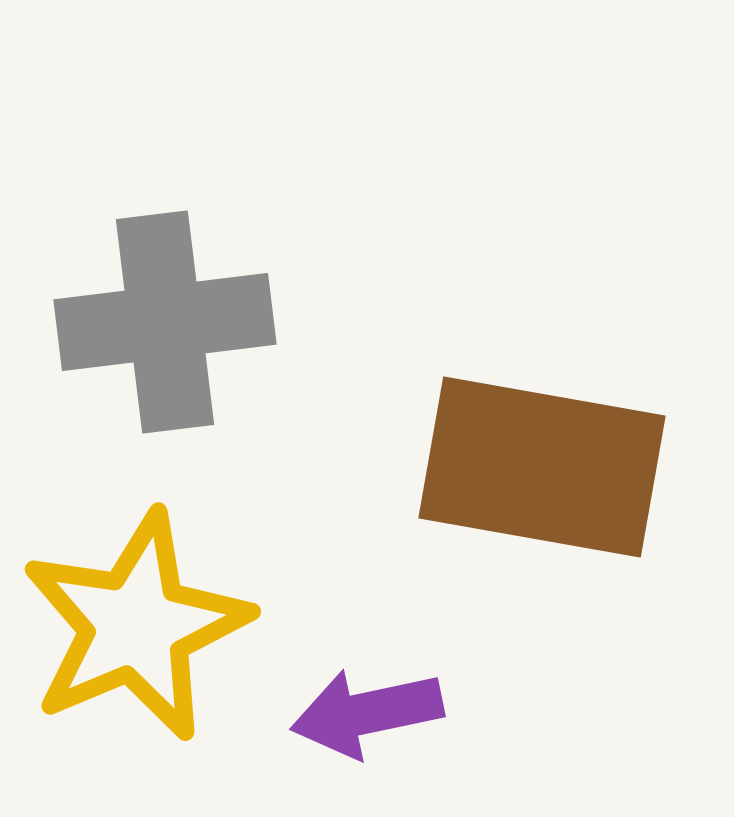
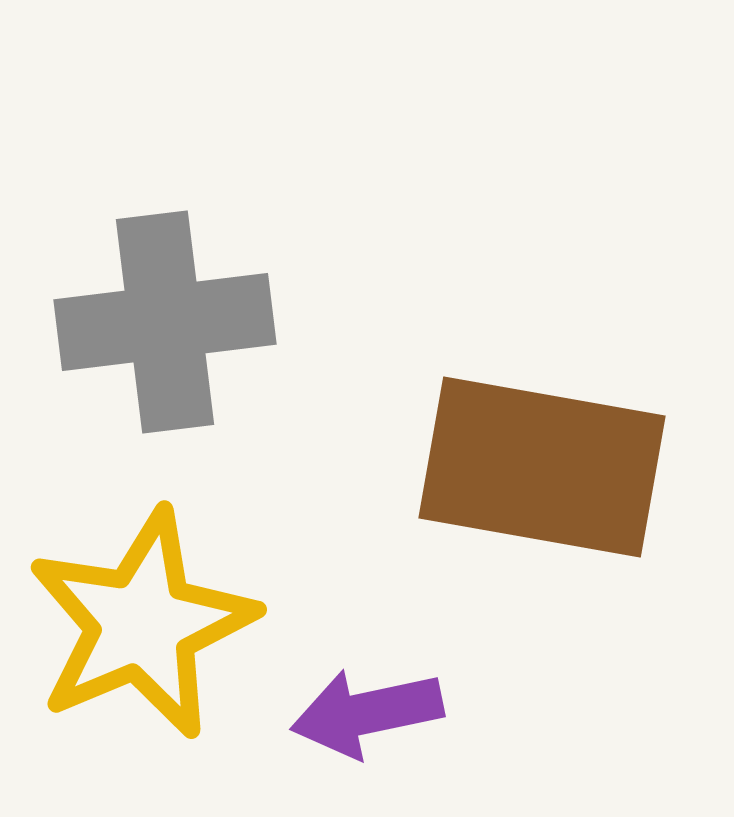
yellow star: moved 6 px right, 2 px up
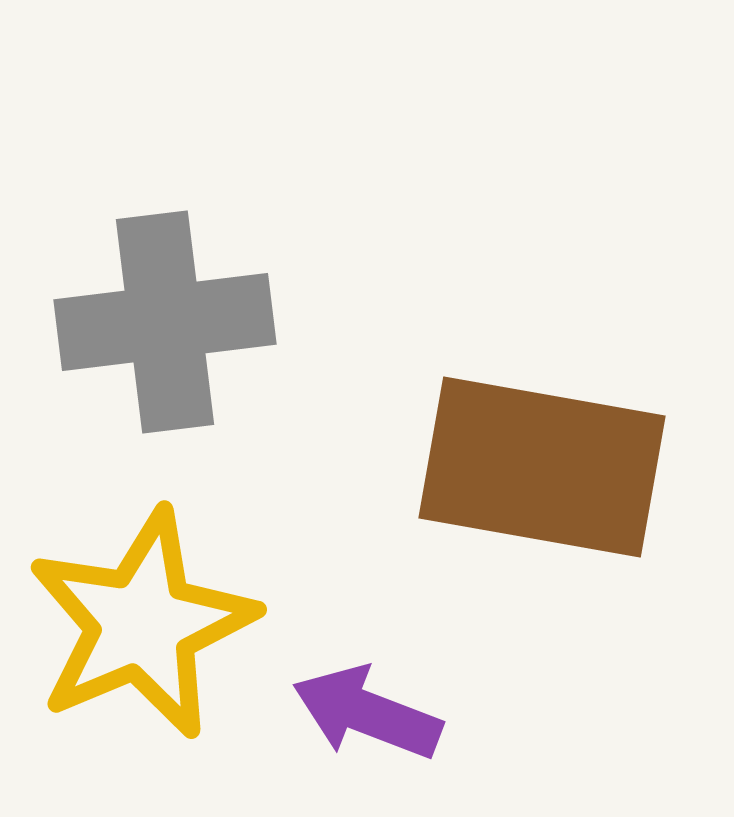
purple arrow: rotated 33 degrees clockwise
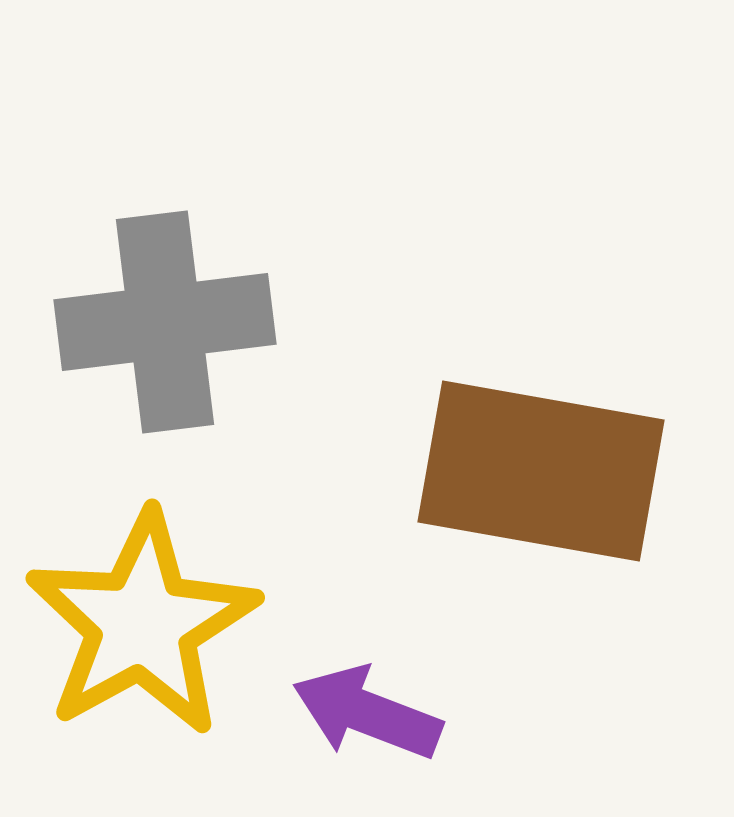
brown rectangle: moved 1 px left, 4 px down
yellow star: rotated 6 degrees counterclockwise
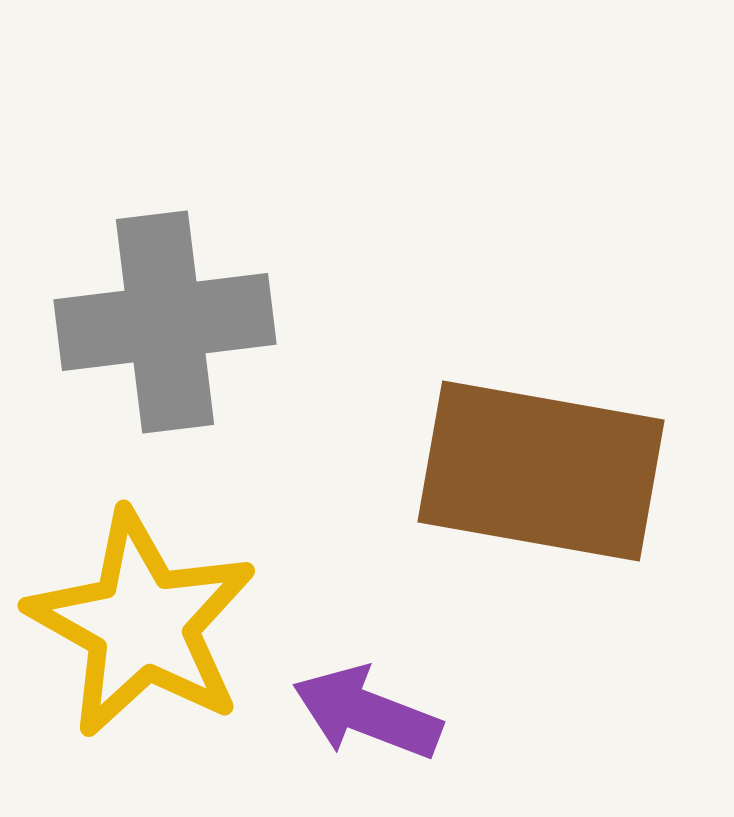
yellow star: rotated 14 degrees counterclockwise
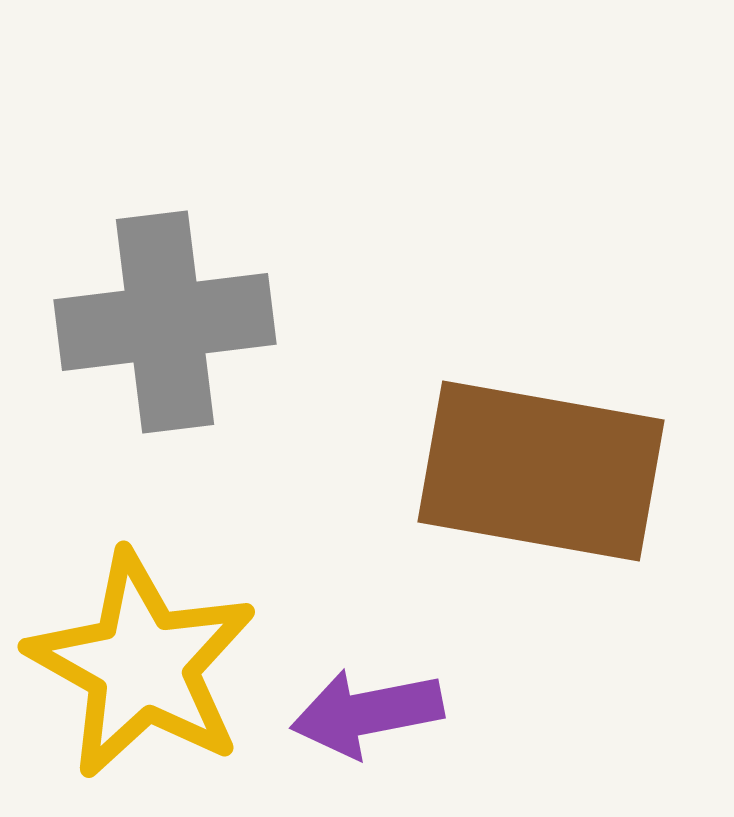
yellow star: moved 41 px down
purple arrow: rotated 32 degrees counterclockwise
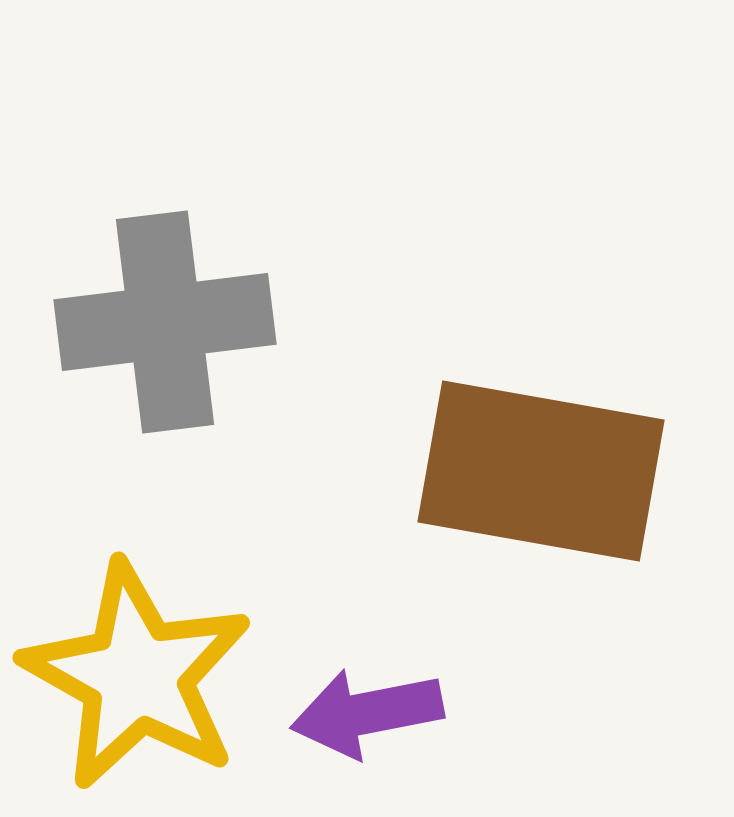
yellow star: moved 5 px left, 11 px down
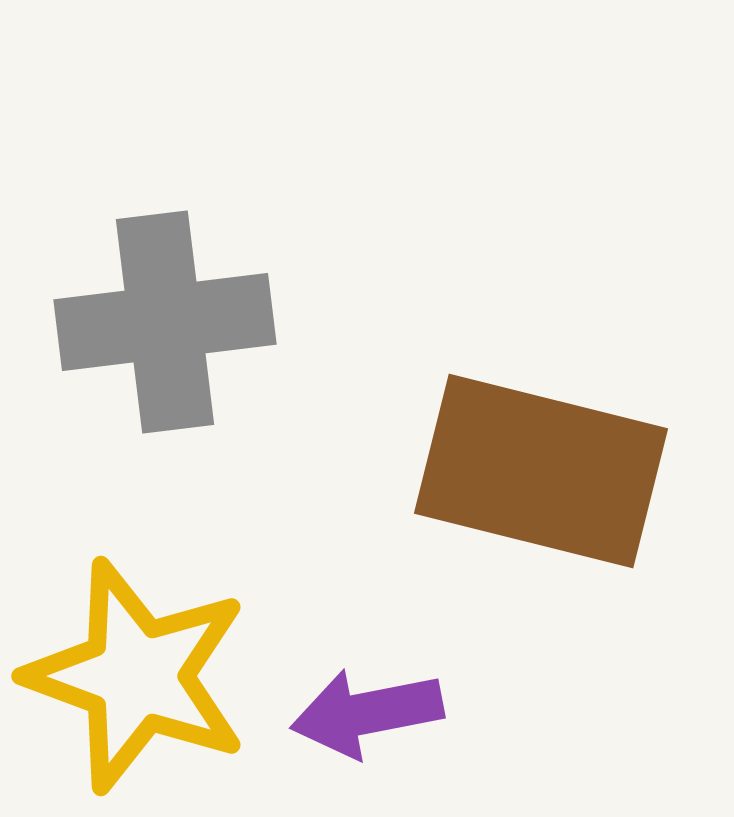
brown rectangle: rotated 4 degrees clockwise
yellow star: rotated 9 degrees counterclockwise
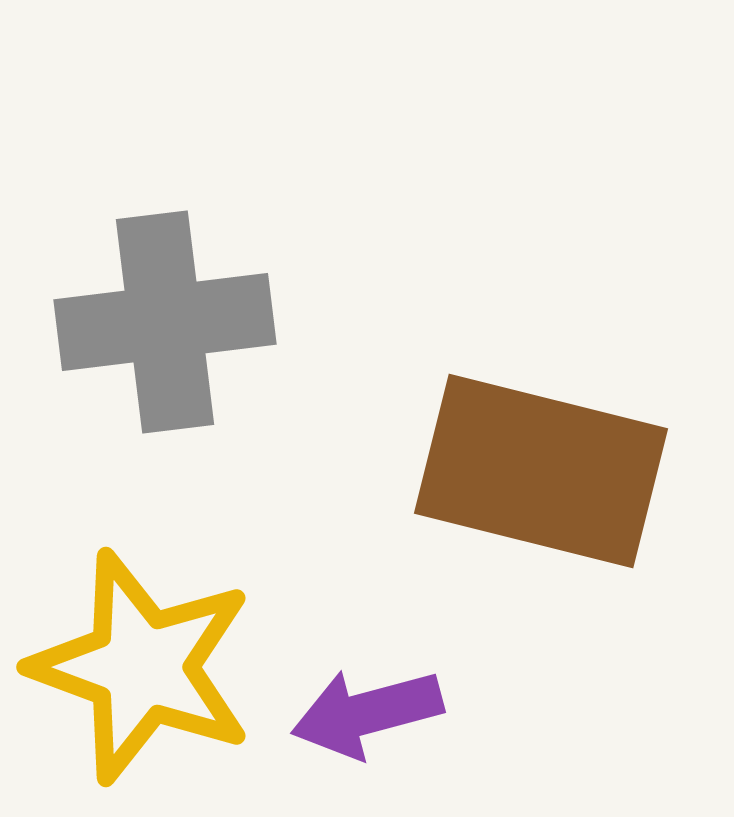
yellow star: moved 5 px right, 9 px up
purple arrow: rotated 4 degrees counterclockwise
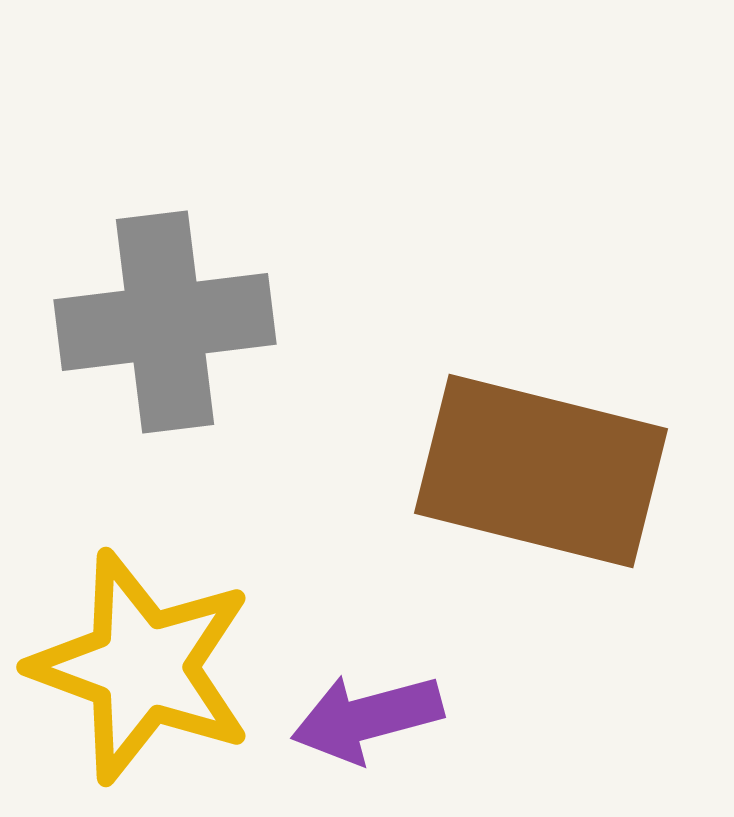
purple arrow: moved 5 px down
